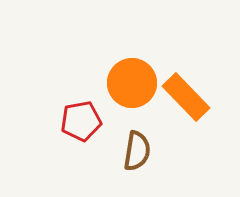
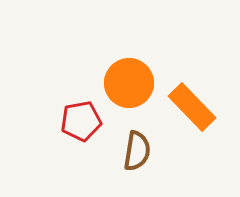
orange circle: moved 3 px left
orange rectangle: moved 6 px right, 10 px down
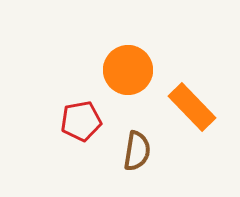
orange circle: moved 1 px left, 13 px up
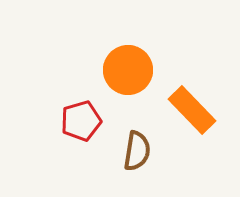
orange rectangle: moved 3 px down
red pentagon: rotated 6 degrees counterclockwise
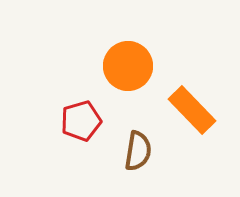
orange circle: moved 4 px up
brown semicircle: moved 1 px right
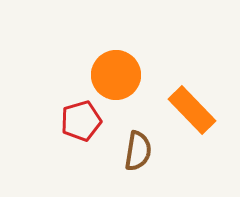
orange circle: moved 12 px left, 9 px down
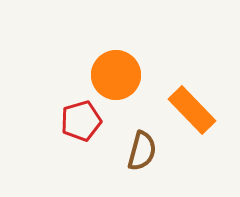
brown semicircle: moved 4 px right; rotated 6 degrees clockwise
